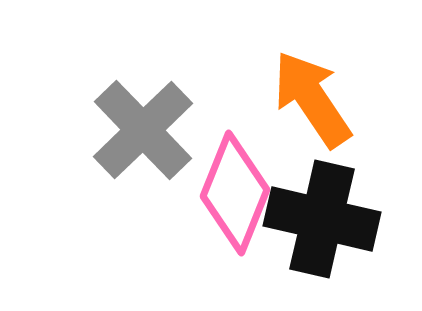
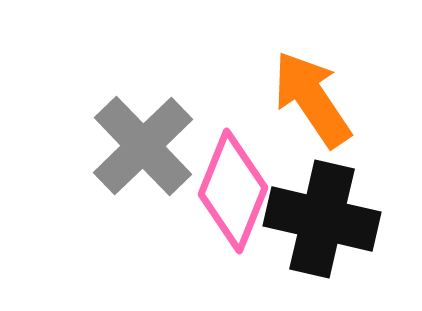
gray cross: moved 16 px down
pink diamond: moved 2 px left, 2 px up
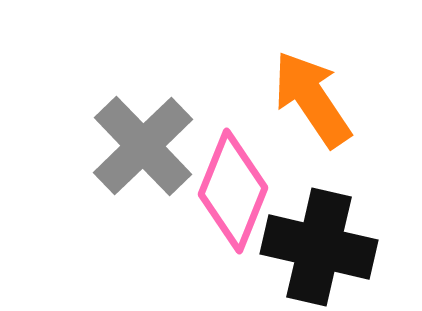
black cross: moved 3 px left, 28 px down
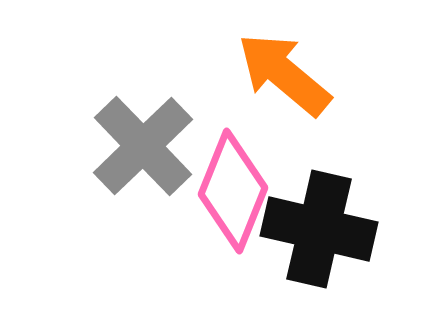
orange arrow: moved 28 px left, 25 px up; rotated 16 degrees counterclockwise
black cross: moved 18 px up
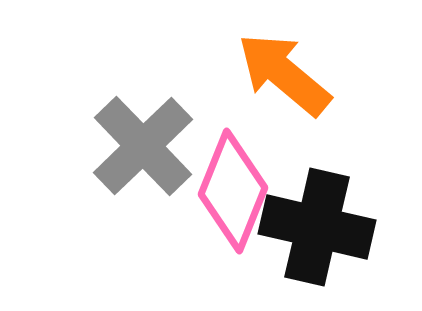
black cross: moved 2 px left, 2 px up
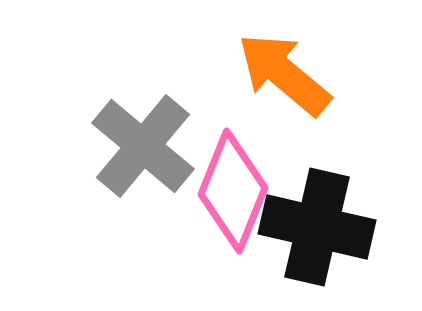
gray cross: rotated 6 degrees counterclockwise
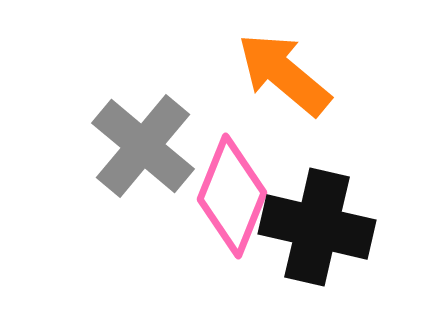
pink diamond: moved 1 px left, 5 px down
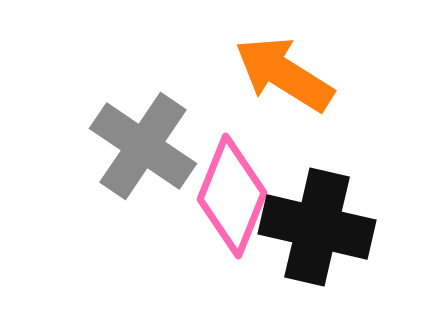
orange arrow: rotated 8 degrees counterclockwise
gray cross: rotated 6 degrees counterclockwise
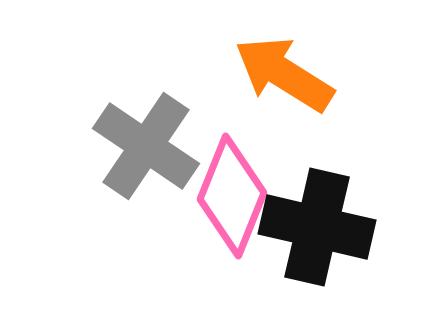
gray cross: moved 3 px right
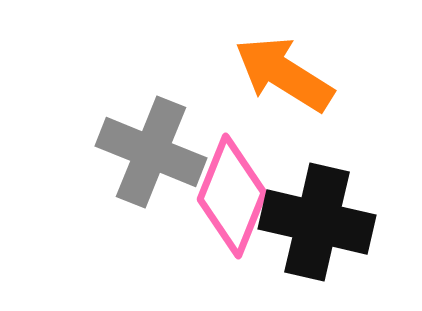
gray cross: moved 5 px right, 6 px down; rotated 12 degrees counterclockwise
black cross: moved 5 px up
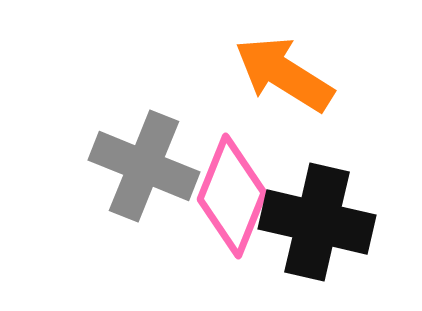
gray cross: moved 7 px left, 14 px down
